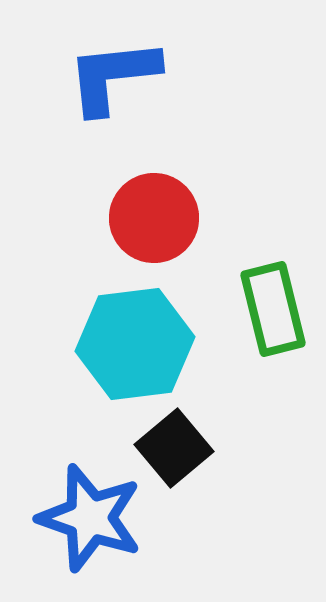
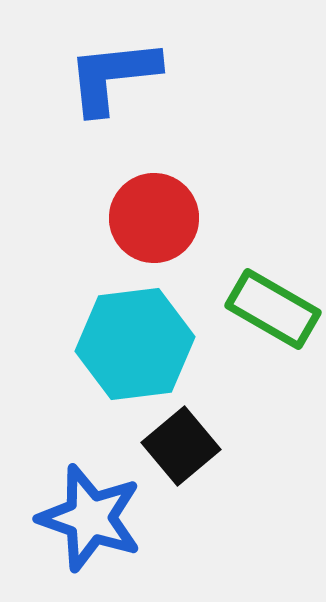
green rectangle: rotated 46 degrees counterclockwise
black square: moved 7 px right, 2 px up
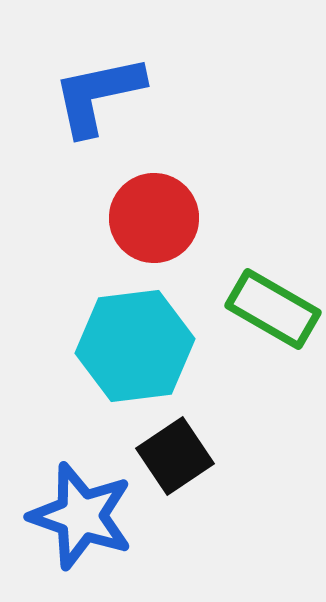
blue L-shape: moved 15 px left, 19 px down; rotated 6 degrees counterclockwise
cyan hexagon: moved 2 px down
black square: moved 6 px left, 10 px down; rotated 6 degrees clockwise
blue star: moved 9 px left, 2 px up
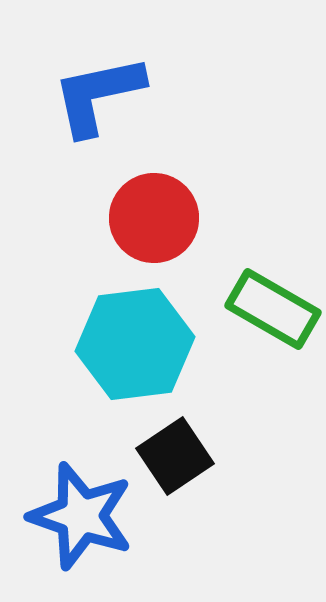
cyan hexagon: moved 2 px up
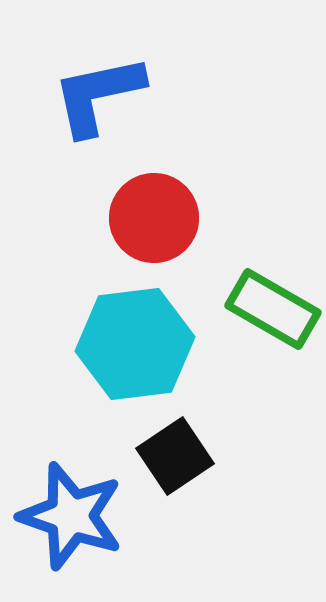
blue star: moved 10 px left
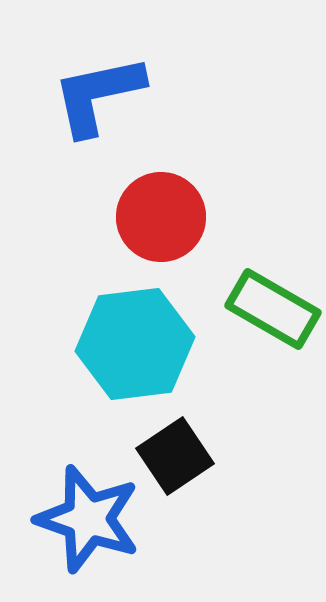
red circle: moved 7 px right, 1 px up
blue star: moved 17 px right, 3 px down
